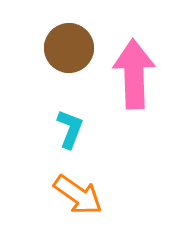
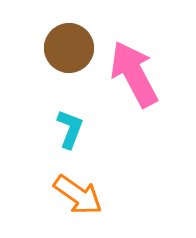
pink arrow: rotated 26 degrees counterclockwise
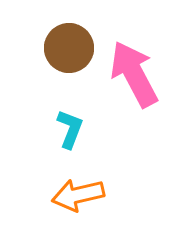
orange arrow: rotated 132 degrees clockwise
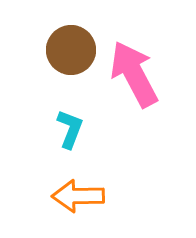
brown circle: moved 2 px right, 2 px down
orange arrow: moved 1 px down; rotated 12 degrees clockwise
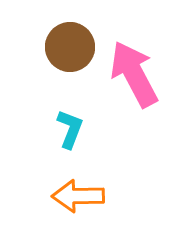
brown circle: moved 1 px left, 3 px up
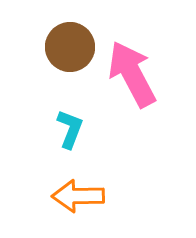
pink arrow: moved 2 px left
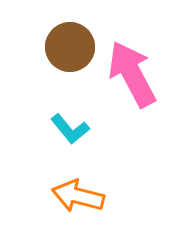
cyan L-shape: rotated 120 degrees clockwise
orange arrow: rotated 15 degrees clockwise
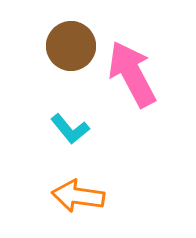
brown circle: moved 1 px right, 1 px up
orange arrow: rotated 6 degrees counterclockwise
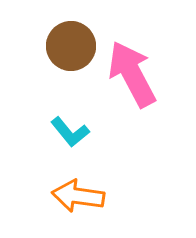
cyan L-shape: moved 3 px down
